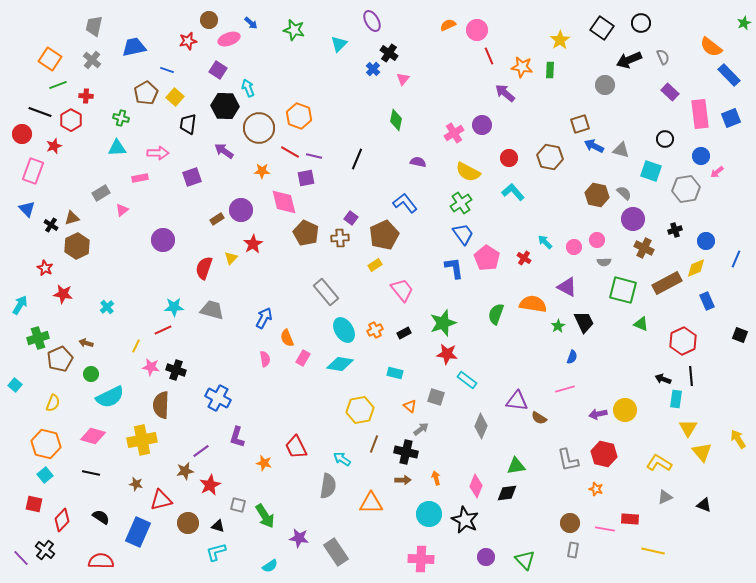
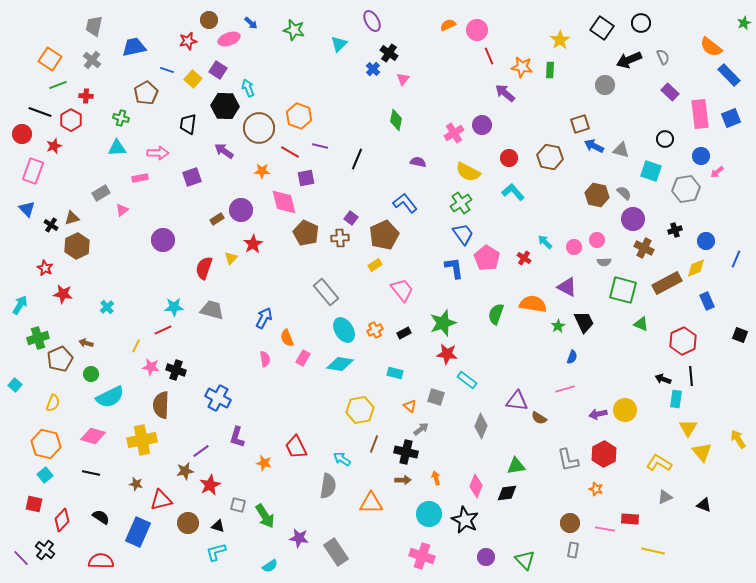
yellow square at (175, 97): moved 18 px right, 18 px up
purple line at (314, 156): moved 6 px right, 10 px up
red hexagon at (604, 454): rotated 20 degrees clockwise
pink cross at (421, 559): moved 1 px right, 3 px up; rotated 15 degrees clockwise
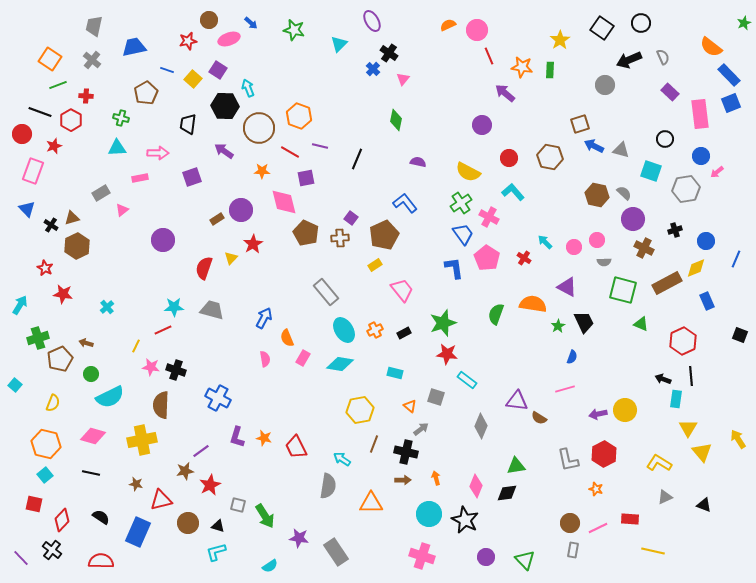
blue square at (731, 118): moved 15 px up
pink cross at (454, 133): moved 35 px right, 84 px down; rotated 30 degrees counterclockwise
orange star at (264, 463): moved 25 px up
pink line at (605, 529): moved 7 px left, 1 px up; rotated 36 degrees counterclockwise
black cross at (45, 550): moved 7 px right
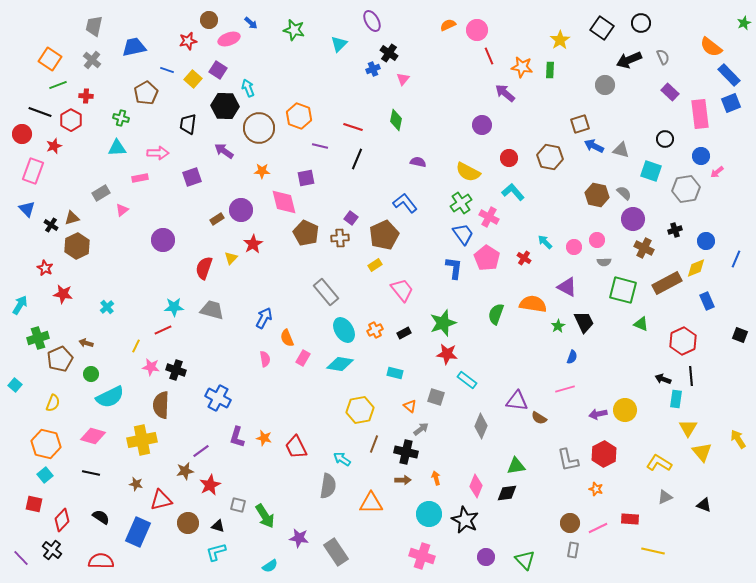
blue cross at (373, 69): rotated 24 degrees clockwise
red line at (290, 152): moved 63 px right, 25 px up; rotated 12 degrees counterclockwise
blue L-shape at (454, 268): rotated 15 degrees clockwise
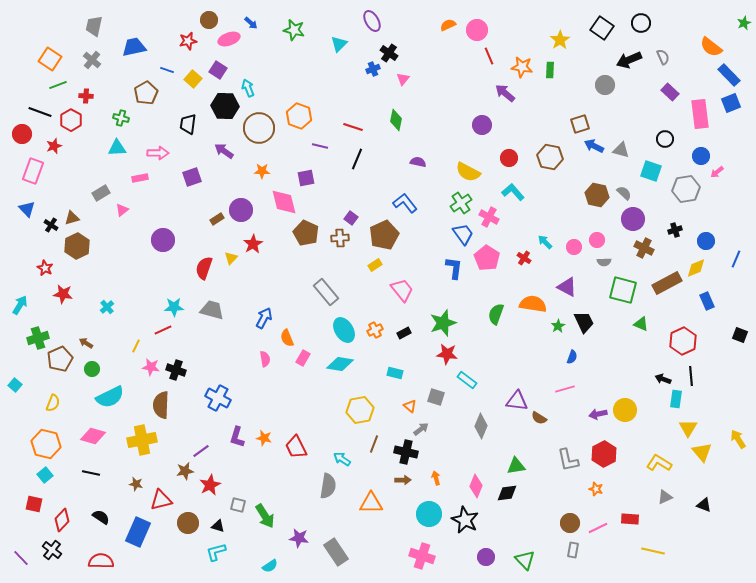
brown arrow at (86, 343): rotated 16 degrees clockwise
green circle at (91, 374): moved 1 px right, 5 px up
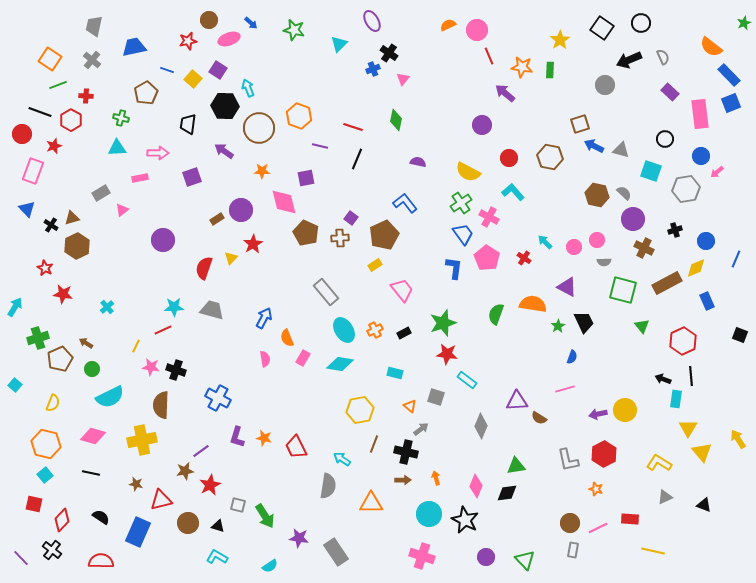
cyan arrow at (20, 305): moved 5 px left, 2 px down
green triangle at (641, 324): moved 1 px right, 2 px down; rotated 28 degrees clockwise
purple triangle at (517, 401): rotated 10 degrees counterclockwise
cyan L-shape at (216, 552): moved 1 px right, 5 px down; rotated 45 degrees clockwise
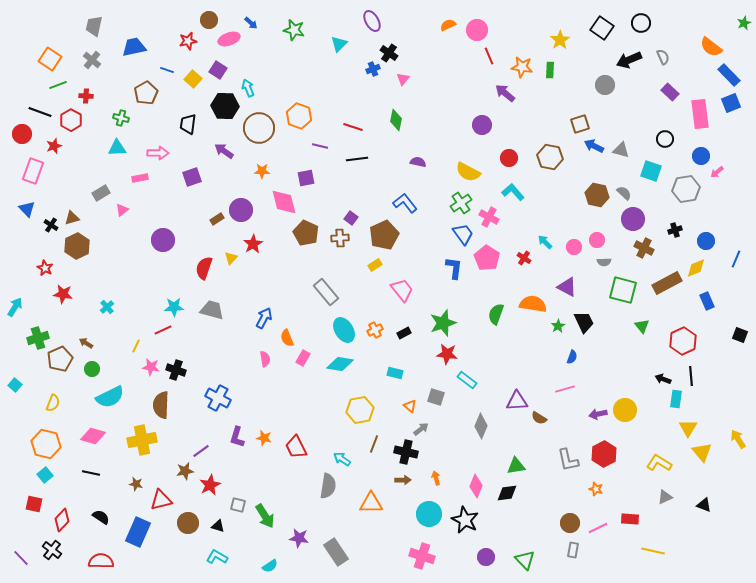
black line at (357, 159): rotated 60 degrees clockwise
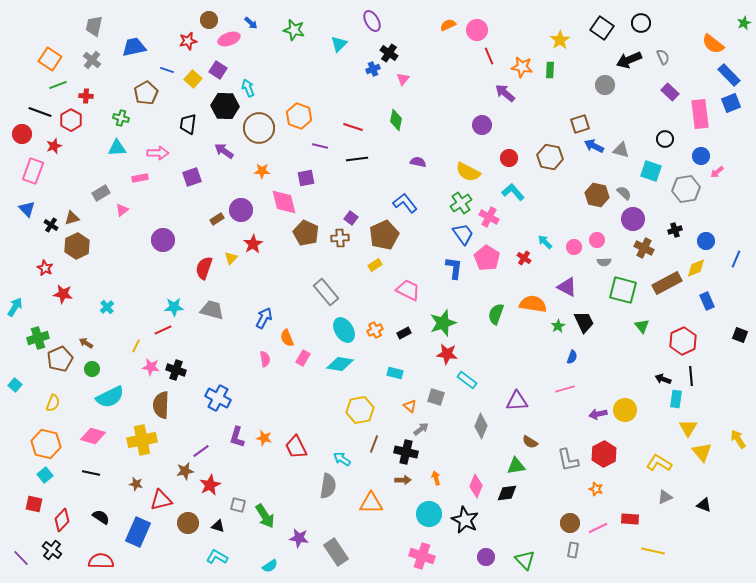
orange semicircle at (711, 47): moved 2 px right, 3 px up
pink trapezoid at (402, 290): moved 6 px right; rotated 25 degrees counterclockwise
brown semicircle at (539, 418): moved 9 px left, 24 px down
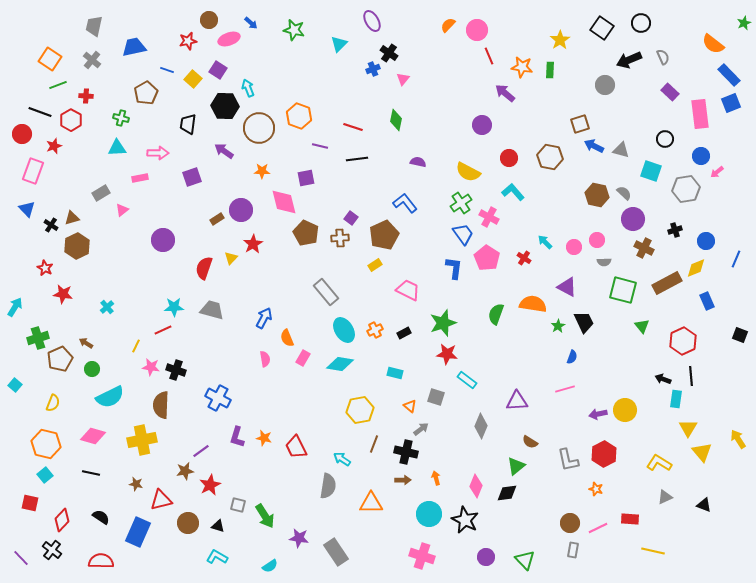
orange semicircle at (448, 25): rotated 21 degrees counterclockwise
green triangle at (516, 466): rotated 30 degrees counterclockwise
red square at (34, 504): moved 4 px left, 1 px up
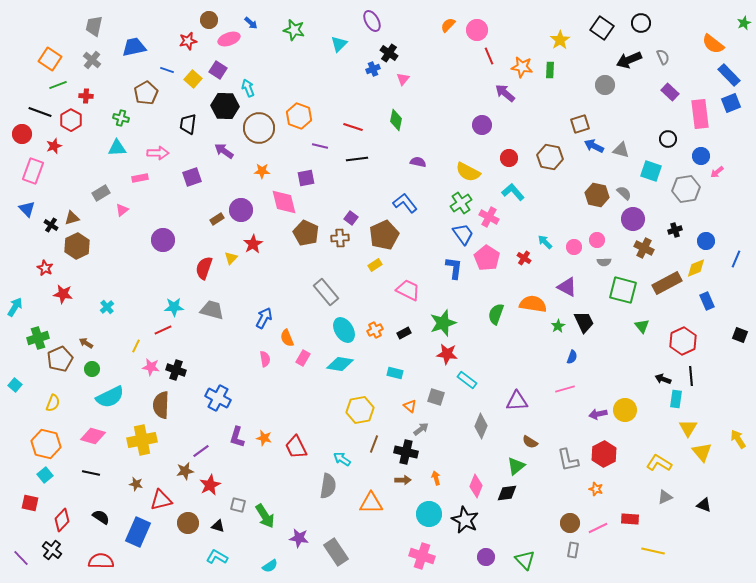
black circle at (665, 139): moved 3 px right
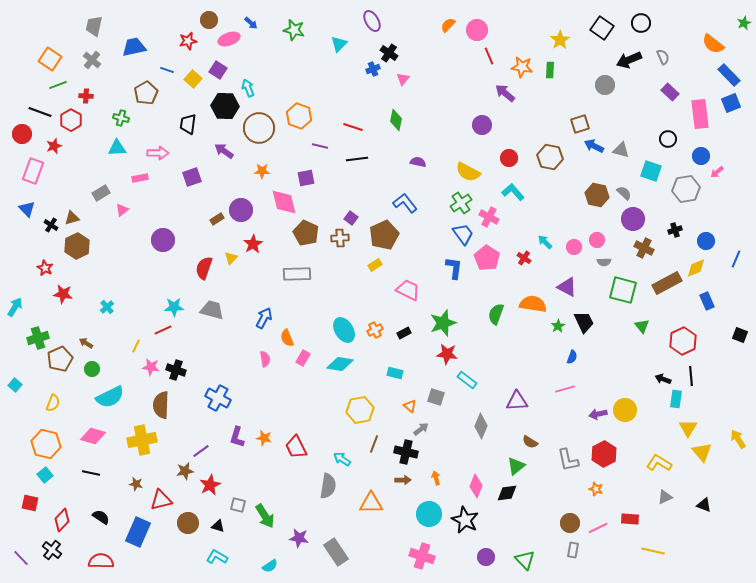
gray rectangle at (326, 292): moved 29 px left, 18 px up; rotated 52 degrees counterclockwise
